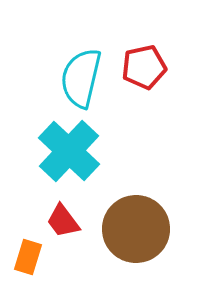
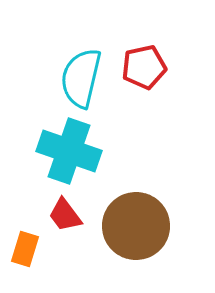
cyan cross: rotated 24 degrees counterclockwise
red trapezoid: moved 2 px right, 6 px up
brown circle: moved 3 px up
orange rectangle: moved 3 px left, 8 px up
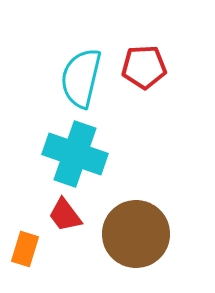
red pentagon: rotated 9 degrees clockwise
cyan cross: moved 6 px right, 3 px down
brown circle: moved 8 px down
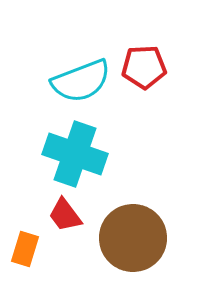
cyan semicircle: moved 3 px down; rotated 124 degrees counterclockwise
brown circle: moved 3 px left, 4 px down
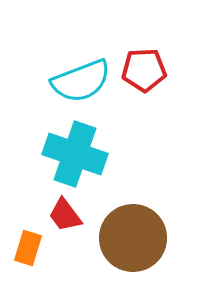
red pentagon: moved 3 px down
orange rectangle: moved 3 px right, 1 px up
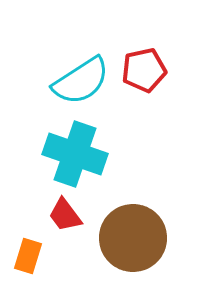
red pentagon: rotated 9 degrees counterclockwise
cyan semicircle: rotated 12 degrees counterclockwise
orange rectangle: moved 8 px down
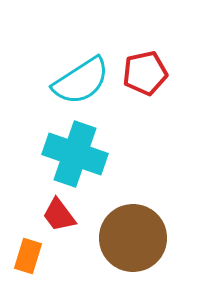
red pentagon: moved 1 px right, 3 px down
red trapezoid: moved 6 px left
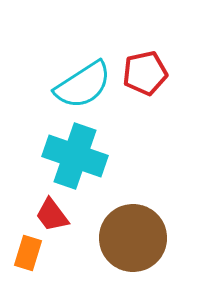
cyan semicircle: moved 2 px right, 4 px down
cyan cross: moved 2 px down
red trapezoid: moved 7 px left
orange rectangle: moved 3 px up
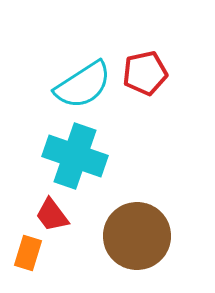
brown circle: moved 4 px right, 2 px up
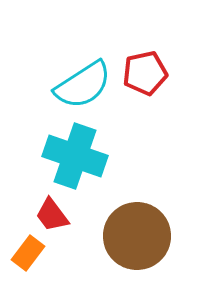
orange rectangle: rotated 20 degrees clockwise
